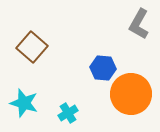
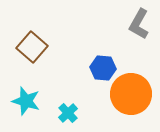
cyan star: moved 2 px right, 2 px up
cyan cross: rotated 12 degrees counterclockwise
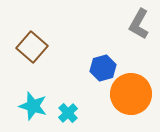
blue hexagon: rotated 20 degrees counterclockwise
cyan star: moved 7 px right, 5 px down
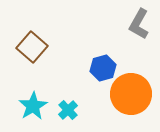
cyan star: rotated 24 degrees clockwise
cyan cross: moved 3 px up
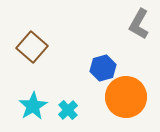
orange circle: moved 5 px left, 3 px down
